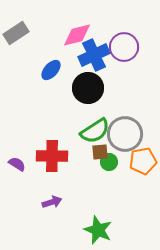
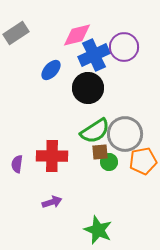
purple semicircle: rotated 114 degrees counterclockwise
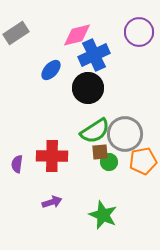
purple circle: moved 15 px right, 15 px up
green star: moved 5 px right, 15 px up
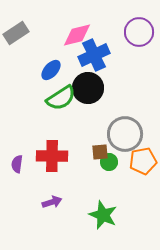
green semicircle: moved 34 px left, 33 px up
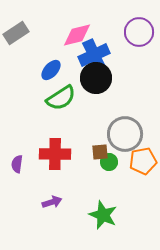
black circle: moved 8 px right, 10 px up
red cross: moved 3 px right, 2 px up
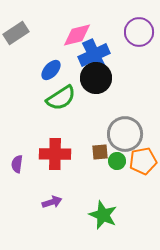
green circle: moved 8 px right, 1 px up
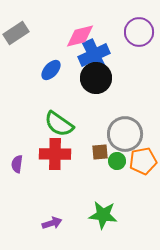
pink diamond: moved 3 px right, 1 px down
green semicircle: moved 2 px left, 26 px down; rotated 68 degrees clockwise
purple arrow: moved 21 px down
green star: rotated 16 degrees counterclockwise
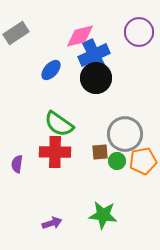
red cross: moved 2 px up
